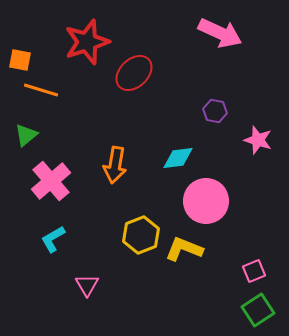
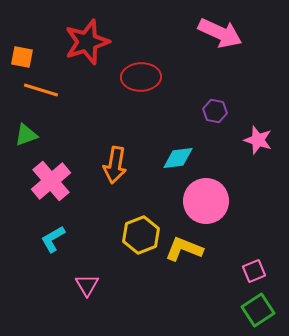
orange square: moved 2 px right, 3 px up
red ellipse: moved 7 px right, 4 px down; rotated 42 degrees clockwise
green triangle: rotated 20 degrees clockwise
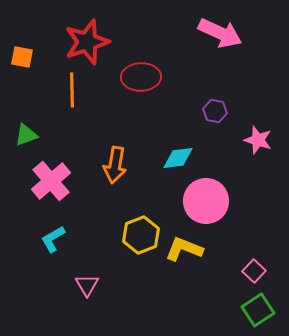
orange line: moved 31 px right; rotated 72 degrees clockwise
pink square: rotated 25 degrees counterclockwise
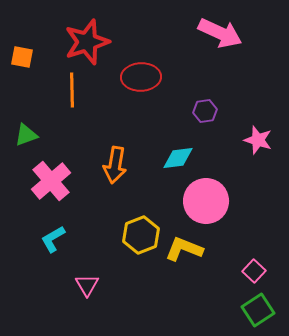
purple hexagon: moved 10 px left; rotated 20 degrees counterclockwise
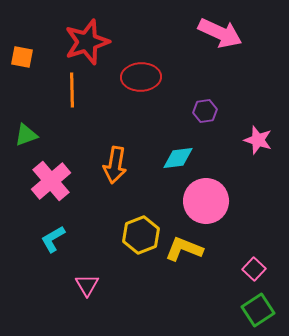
pink square: moved 2 px up
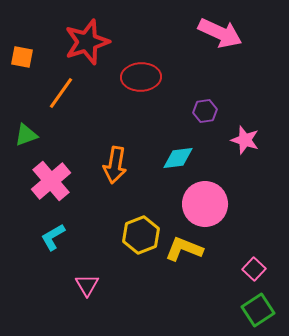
orange line: moved 11 px left, 3 px down; rotated 36 degrees clockwise
pink star: moved 13 px left
pink circle: moved 1 px left, 3 px down
cyan L-shape: moved 2 px up
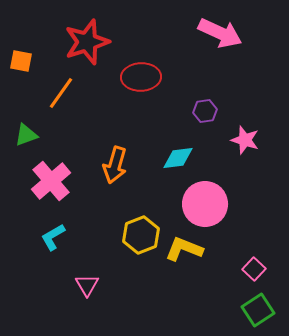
orange square: moved 1 px left, 4 px down
orange arrow: rotated 6 degrees clockwise
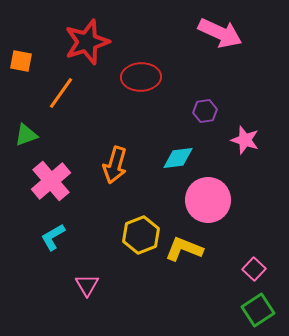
pink circle: moved 3 px right, 4 px up
